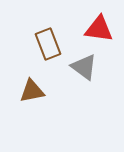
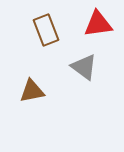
red triangle: moved 1 px left, 5 px up; rotated 16 degrees counterclockwise
brown rectangle: moved 2 px left, 14 px up
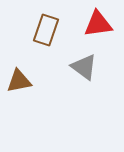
brown rectangle: rotated 40 degrees clockwise
brown triangle: moved 13 px left, 10 px up
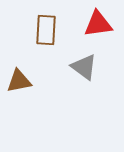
brown rectangle: rotated 16 degrees counterclockwise
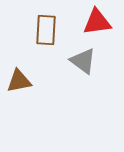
red triangle: moved 1 px left, 2 px up
gray triangle: moved 1 px left, 6 px up
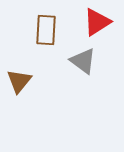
red triangle: rotated 24 degrees counterclockwise
brown triangle: rotated 40 degrees counterclockwise
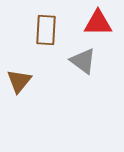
red triangle: moved 1 px right, 1 px down; rotated 32 degrees clockwise
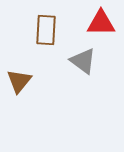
red triangle: moved 3 px right
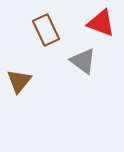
red triangle: rotated 20 degrees clockwise
brown rectangle: rotated 28 degrees counterclockwise
